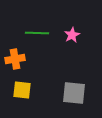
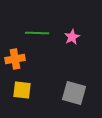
pink star: moved 2 px down
gray square: rotated 10 degrees clockwise
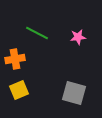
green line: rotated 25 degrees clockwise
pink star: moved 6 px right; rotated 21 degrees clockwise
yellow square: moved 3 px left; rotated 30 degrees counterclockwise
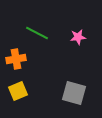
orange cross: moved 1 px right
yellow square: moved 1 px left, 1 px down
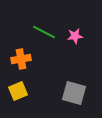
green line: moved 7 px right, 1 px up
pink star: moved 3 px left, 1 px up
orange cross: moved 5 px right
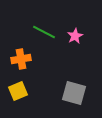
pink star: rotated 21 degrees counterclockwise
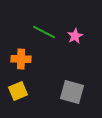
orange cross: rotated 12 degrees clockwise
gray square: moved 2 px left, 1 px up
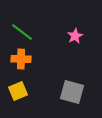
green line: moved 22 px left; rotated 10 degrees clockwise
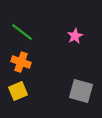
orange cross: moved 3 px down; rotated 18 degrees clockwise
gray square: moved 9 px right, 1 px up
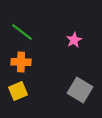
pink star: moved 1 px left, 4 px down
orange cross: rotated 18 degrees counterclockwise
gray square: moved 1 px left, 1 px up; rotated 15 degrees clockwise
